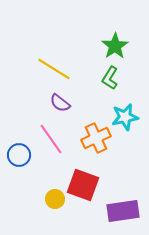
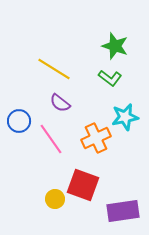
green star: rotated 20 degrees counterclockwise
green L-shape: rotated 85 degrees counterclockwise
blue circle: moved 34 px up
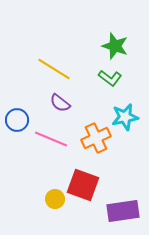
blue circle: moved 2 px left, 1 px up
pink line: rotated 32 degrees counterclockwise
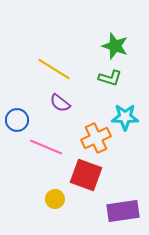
green L-shape: rotated 20 degrees counterclockwise
cyan star: rotated 12 degrees clockwise
pink line: moved 5 px left, 8 px down
red square: moved 3 px right, 10 px up
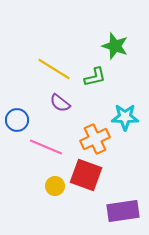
green L-shape: moved 15 px left, 1 px up; rotated 30 degrees counterclockwise
orange cross: moved 1 px left, 1 px down
yellow circle: moved 13 px up
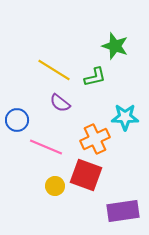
yellow line: moved 1 px down
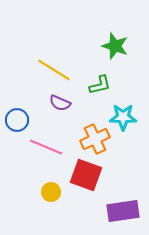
green L-shape: moved 5 px right, 8 px down
purple semicircle: rotated 15 degrees counterclockwise
cyan star: moved 2 px left
yellow circle: moved 4 px left, 6 px down
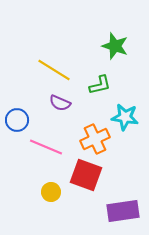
cyan star: moved 2 px right; rotated 8 degrees clockwise
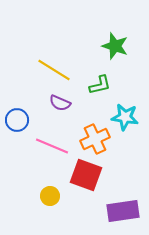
pink line: moved 6 px right, 1 px up
yellow circle: moved 1 px left, 4 px down
